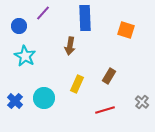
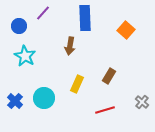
orange square: rotated 24 degrees clockwise
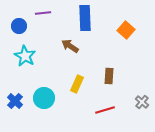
purple line: rotated 42 degrees clockwise
brown arrow: rotated 114 degrees clockwise
brown rectangle: rotated 28 degrees counterclockwise
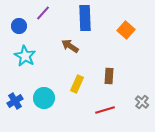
purple line: rotated 42 degrees counterclockwise
blue cross: rotated 14 degrees clockwise
